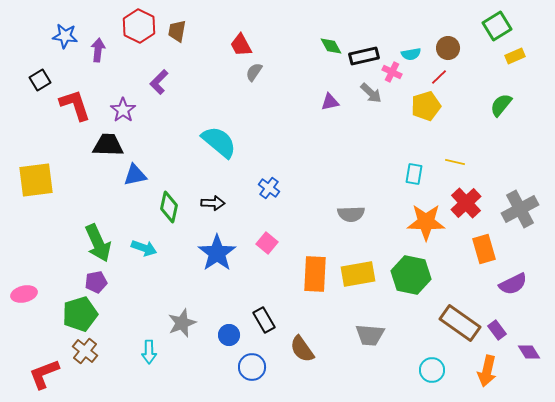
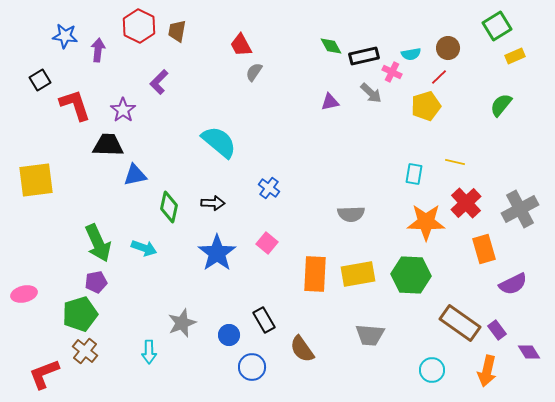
green hexagon at (411, 275): rotated 9 degrees counterclockwise
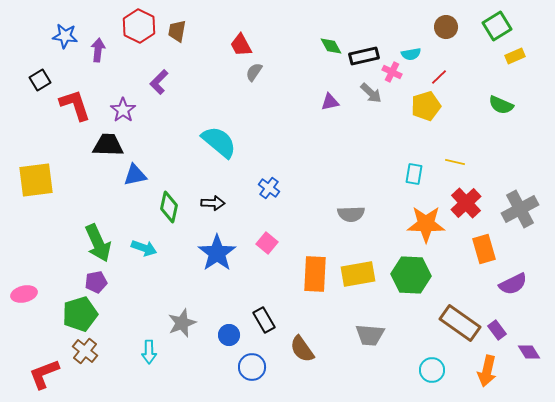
brown circle at (448, 48): moved 2 px left, 21 px up
green semicircle at (501, 105): rotated 105 degrees counterclockwise
orange star at (426, 222): moved 2 px down
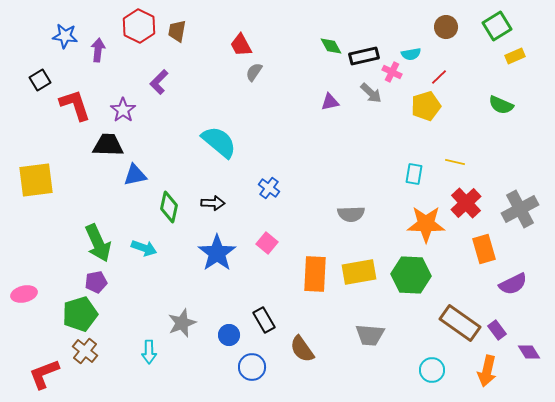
yellow rectangle at (358, 274): moved 1 px right, 2 px up
